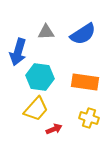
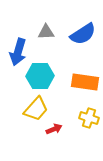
cyan hexagon: moved 1 px up; rotated 8 degrees counterclockwise
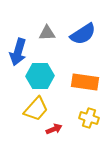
gray triangle: moved 1 px right, 1 px down
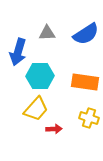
blue semicircle: moved 3 px right
red arrow: rotated 21 degrees clockwise
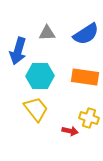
blue arrow: moved 1 px up
orange rectangle: moved 5 px up
yellow trapezoid: rotated 80 degrees counterclockwise
red arrow: moved 16 px right, 2 px down; rotated 14 degrees clockwise
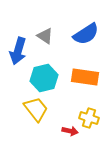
gray triangle: moved 2 px left, 3 px down; rotated 36 degrees clockwise
cyan hexagon: moved 4 px right, 2 px down; rotated 12 degrees counterclockwise
